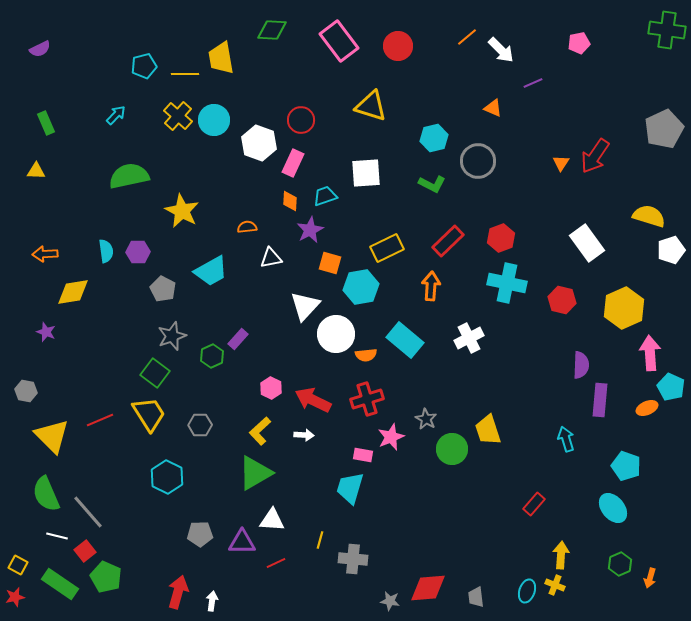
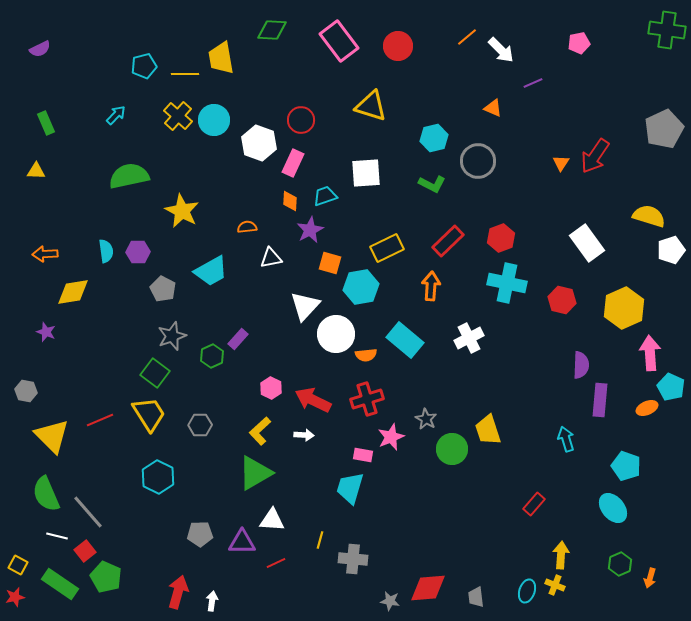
cyan hexagon at (167, 477): moved 9 px left
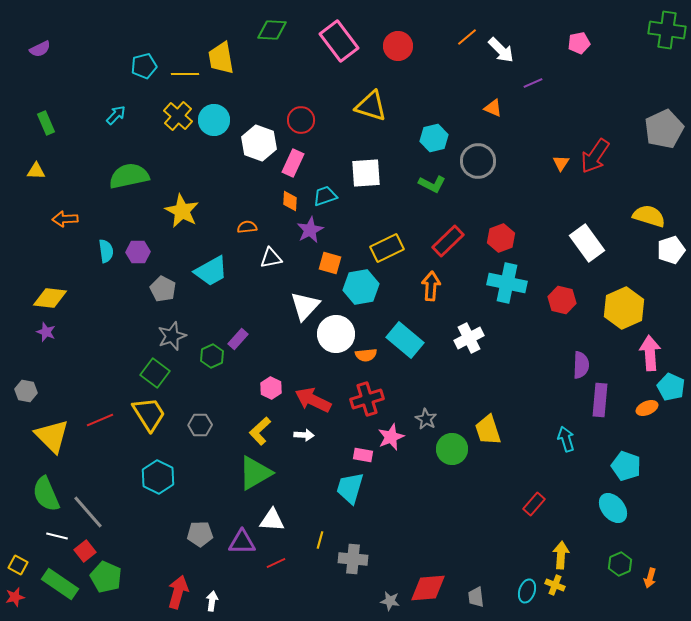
orange arrow at (45, 254): moved 20 px right, 35 px up
yellow diamond at (73, 292): moved 23 px left, 6 px down; rotated 16 degrees clockwise
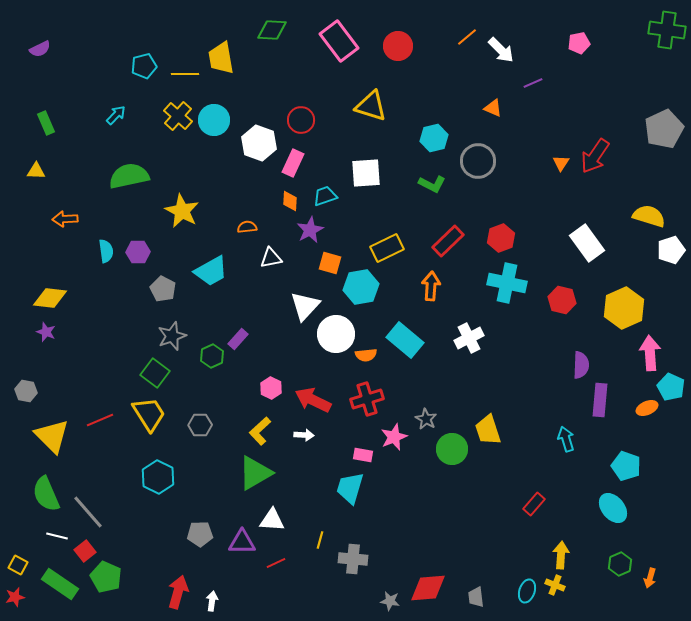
pink star at (391, 437): moved 3 px right
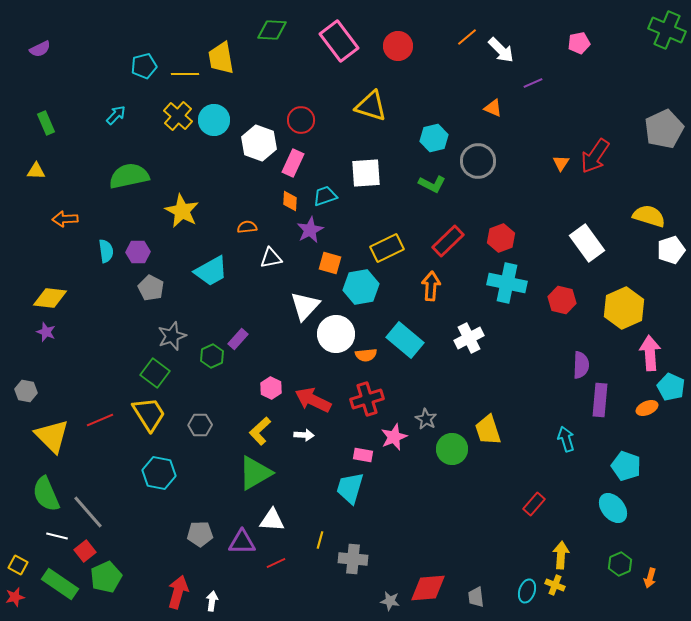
green cross at (667, 30): rotated 15 degrees clockwise
gray pentagon at (163, 289): moved 12 px left, 1 px up
cyan hexagon at (158, 477): moved 1 px right, 4 px up; rotated 16 degrees counterclockwise
green pentagon at (106, 577): rotated 24 degrees clockwise
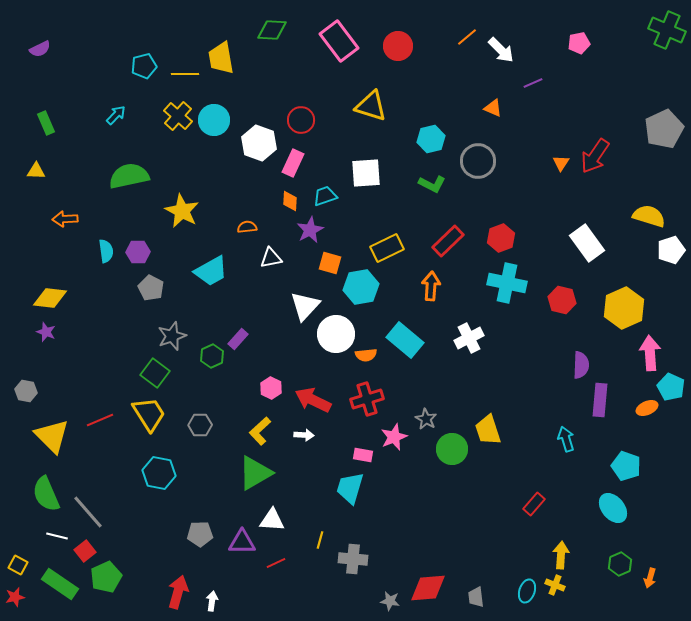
cyan hexagon at (434, 138): moved 3 px left, 1 px down
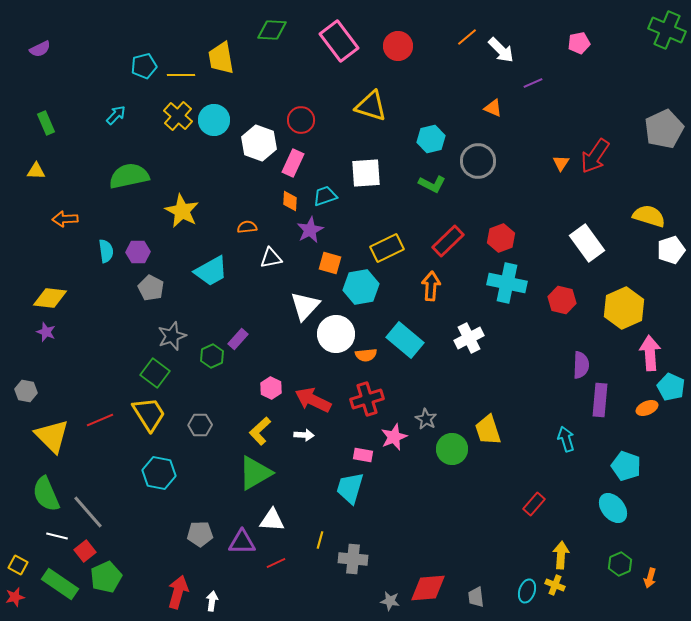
yellow line at (185, 74): moved 4 px left, 1 px down
